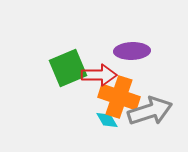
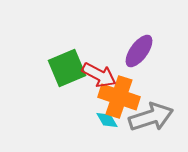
purple ellipse: moved 7 px right; rotated 52 degrees counterclockwise
green square: moved 1 px left
red arrow: rotated 28 degrees clockwise
gray arrow: moved 1 px right, 6 px down
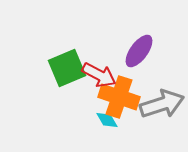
gray arrow: moved 11 px right, 13 px up
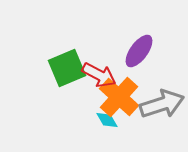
orange cross: rotated 24 degrees clockwise
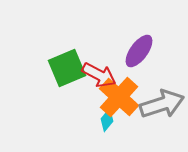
cyan diamond: rotated 70 degrees clockwise
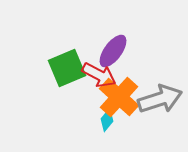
purple ellipse: moved 26 px left
gray arrow: moved 2 px left, 5 px up
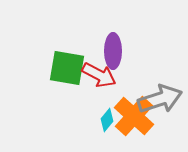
purple ellipse: rotated 36 degrees counterclockwise
green square: rotated 33 degrees clockwise
orange cross: moved 15 px right, 19 px down
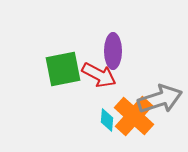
green square: moved 4 px left, 1 px down; rotated 21 degrees counterclockwise
cyan diamond: rotated 35 degrees counterclockwise
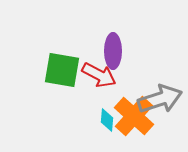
green square: moved 1 px left, 1 px down; rotated 21 degrees clockwise
